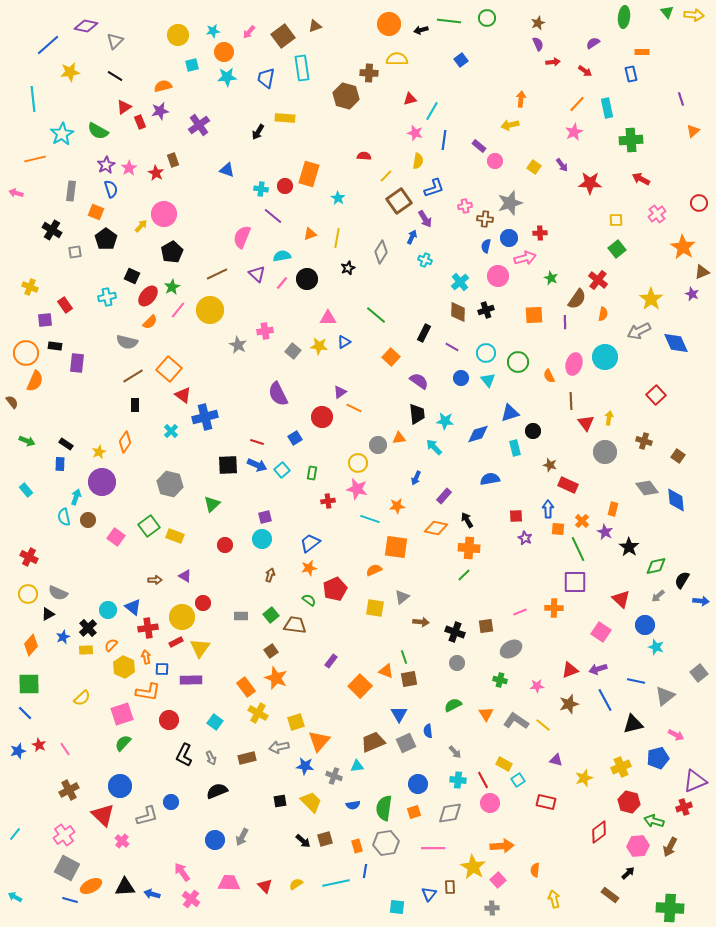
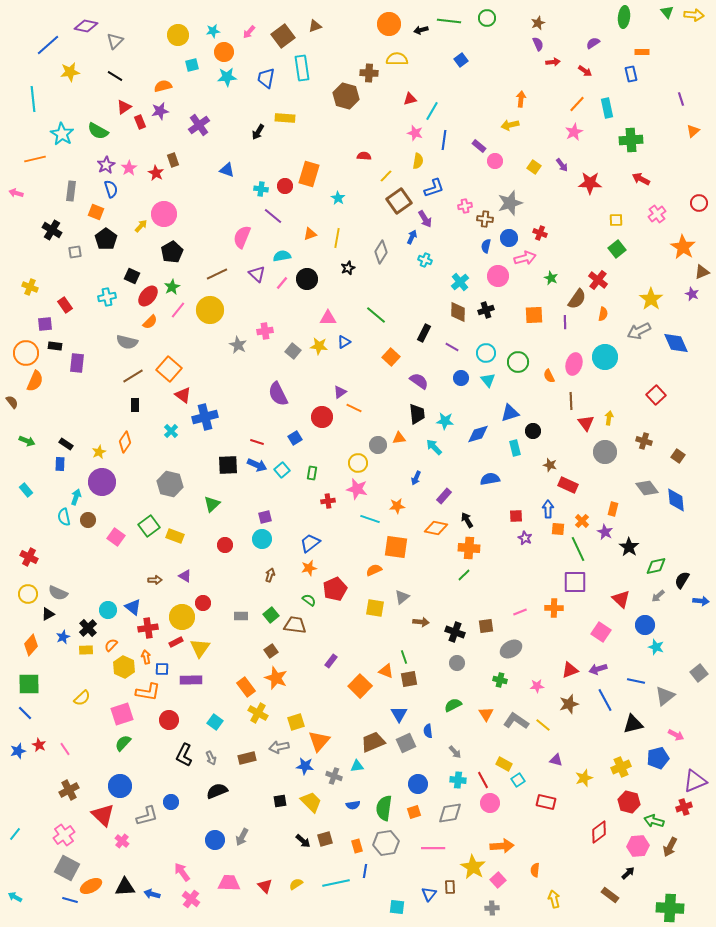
cyan star at (62, 134): rotated 10 degrees counterclockwise
red cross at (540, 233): rotated 24 degrees clockwise
purple square at (45, 320): moved 4 px down
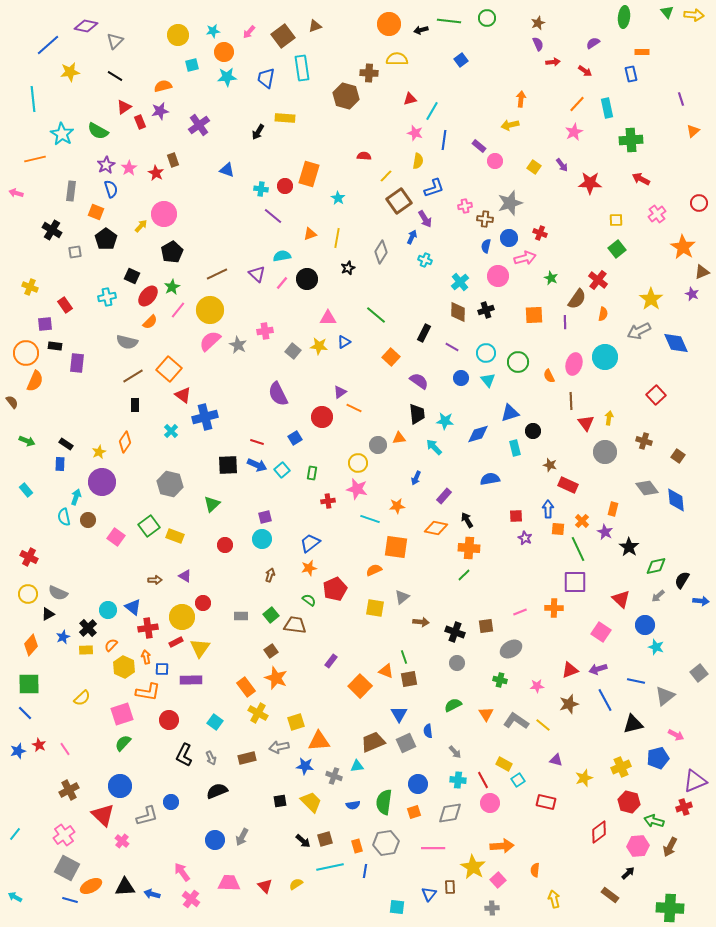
pink semicircle at (242, 237): moved 32 px left, 104 px down; rotated 25 degrees clockwise
orange triangle at (319, 741): rotated 45 degrees clockwise
green semicircle at (384, 808): moved 6 px up
cyan line at (336, 883): moved 6 px left, 16 px up
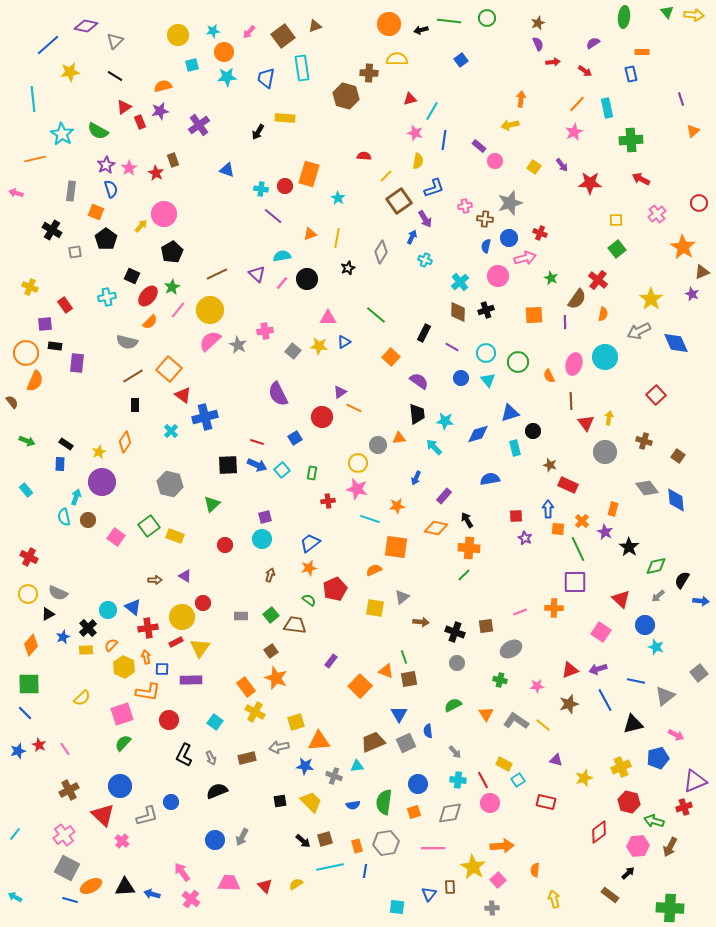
yellow cross at (258, 713): moved 3 px left, 1 px up
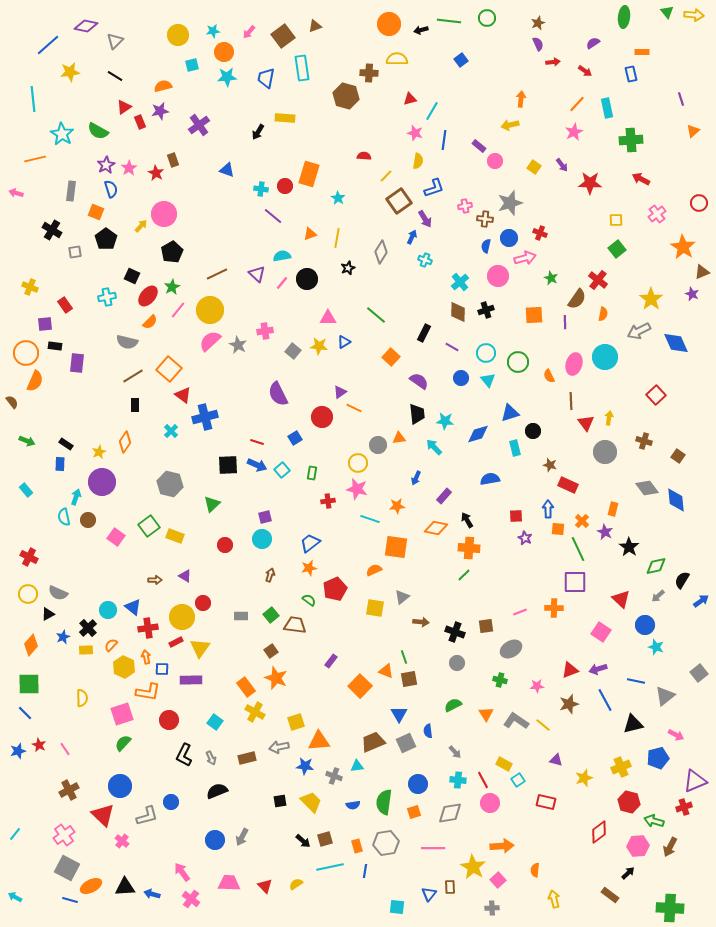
blue arrow at (701, 601): rotated 42 degrees counterclockwise
yellow semicircle at (82, 698): rotated 48 degrees counterclockwise
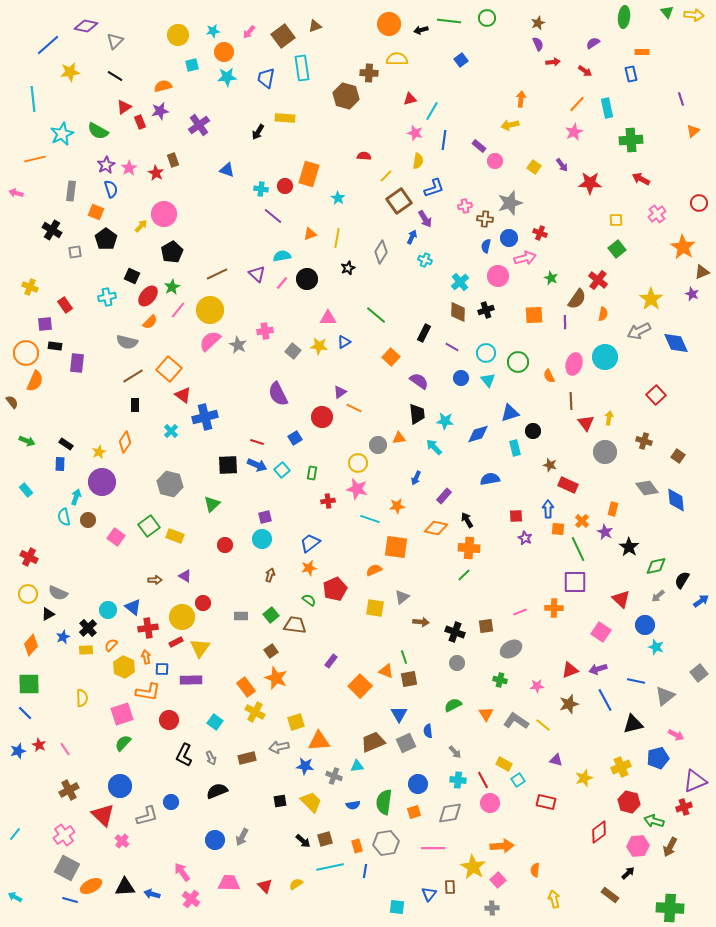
cyan star at (62, 134): rotated 15 degrees clockwise
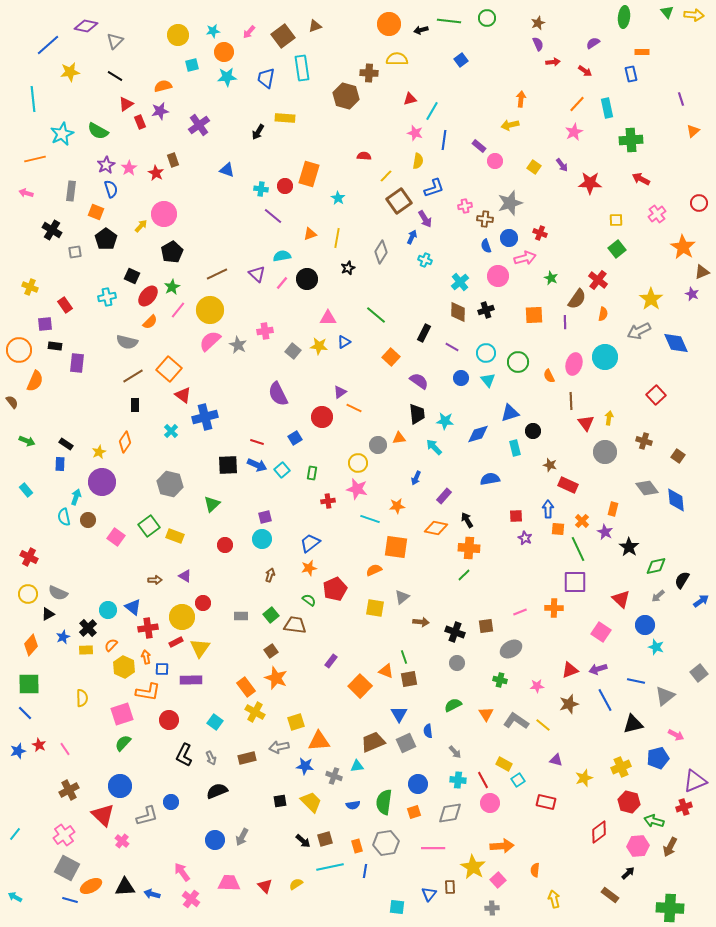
red triangle at (124, 107): moved 2 px right, 3 px up
pink arrow at (16, 193): moved 10 px right
blue semicircle at (486, 246): rotated 32 degrees counterclockwise
orange circle at (26, 353): moved 7 px left, 3 px up
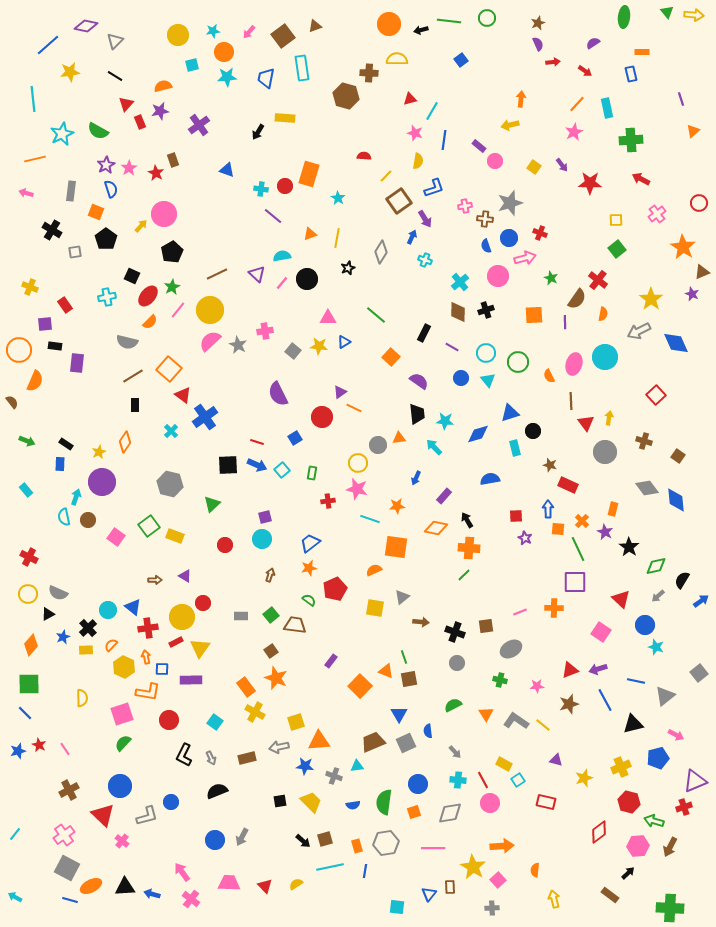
red triangle at (126, 104): rotated 14 degrees counterclockwise
blue cross at (205, 417): rotated 20 degrees counterclockwise
